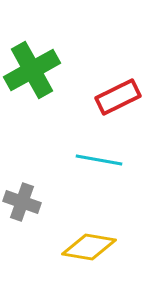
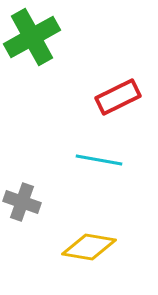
green cross: moved 33 px up
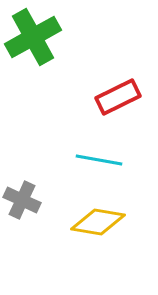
green cross: moved 1 px right
gray cross: moved 2 px up; rotated 6 degrees clockwise
yellow diamond: moved 9 px right, 25 px up
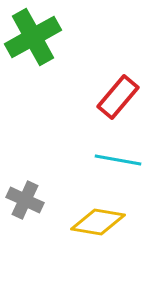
red rectangle: rotated 24 degrees counterclockwise
cyan line: moved 19 px right
gray cross: moved 3 px right
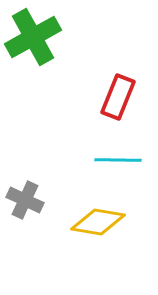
red rectangle: rotated 18 degrees counterclockwise
cyan line: rotated 9 degrees counterclockwise
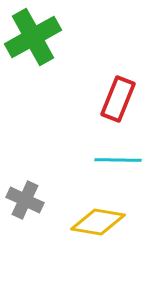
red rectangle: moved 2 px down
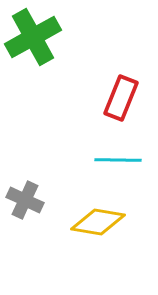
red rectangle: moved 3 px right, 1 px up
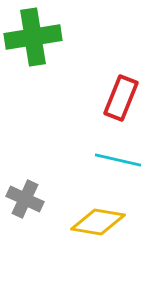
green cross: rotated 20 degrees clockwise
cyan line: rotated 12 degrees clockwise
gray cross: moved 1 px up
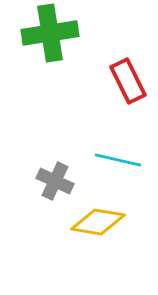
green cross: moved 17 px right, 4 px up
red rectangle: moved 7 px right, 17 px up; rotated 48 degrees counterclockwise
gray cross: moved 30 px right, 18 px up
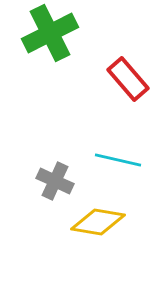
green cross: rotated 18 degrees counterclockwise
red rectangle: moved 2 px up; rotated 15 degrees counterclockwise
